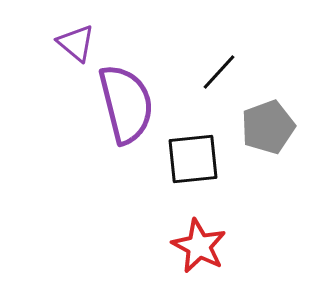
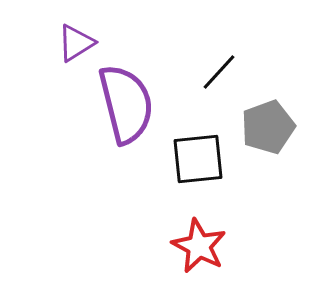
purple triangle: rotated 48 degrees clockwise
black square: moved 5 px right
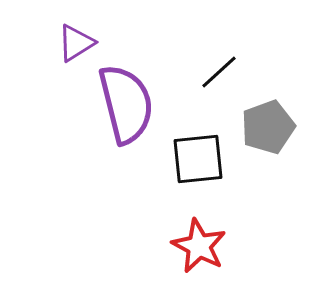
black line: rotated 6 degrees clockwise
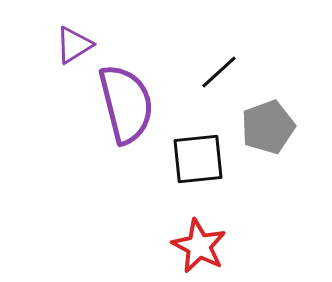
purple triangle: moved 2 px left, 2 px down
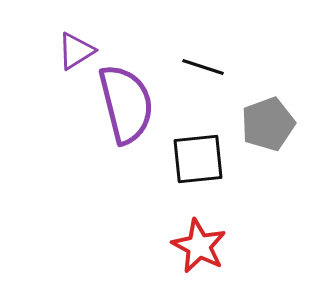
purple triangle: moved 2 px right, 6 px down
black line: moved 16 px left, 5 px up; rotated 60 degrees clockwise
gray pentagon: moved 3 px up
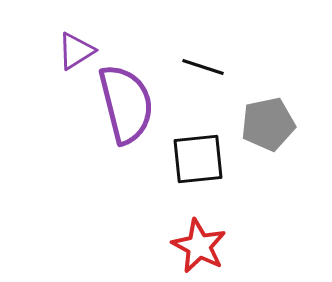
gray pentagon: rotated 8 degrees clockwise
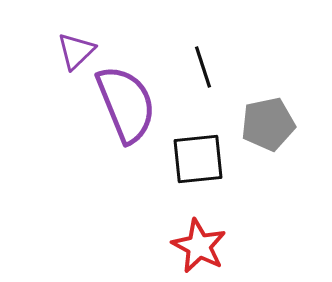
purple triangle: rotated 12 degrees counterclockwise
black line: rotated 54 degrees clockwise
purple semicircle: rotated 8 degrees counterclockwise
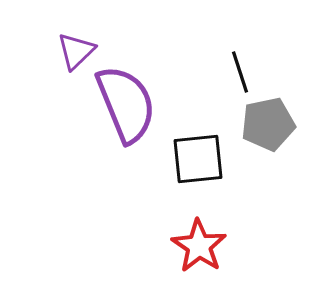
black line: moved 37 px right, 5 px down
red star: rotated 6 degrees clockwise
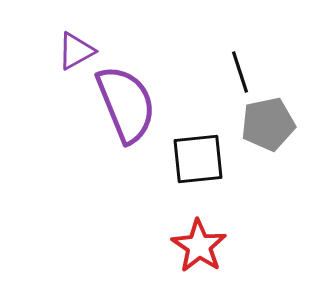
purple triangle: rotated 15 degrees clockwise
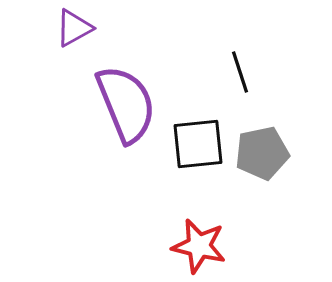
purple triangle: moved 2 px left, 23 px up
gray pentagon: moved 6 px left, 29 px down
black square: moved 15 px up
red star: rotated 20 degrees counterclockwise
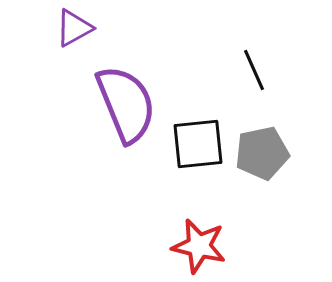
black line: moved 14 px right, 2 px up; rotated 6 degrees counterclockwise
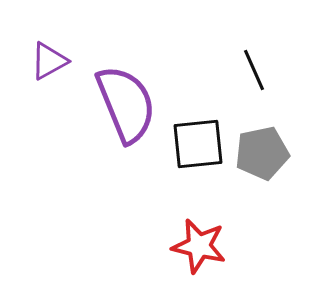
purple triangle: moved 25 px left, 33 px down
